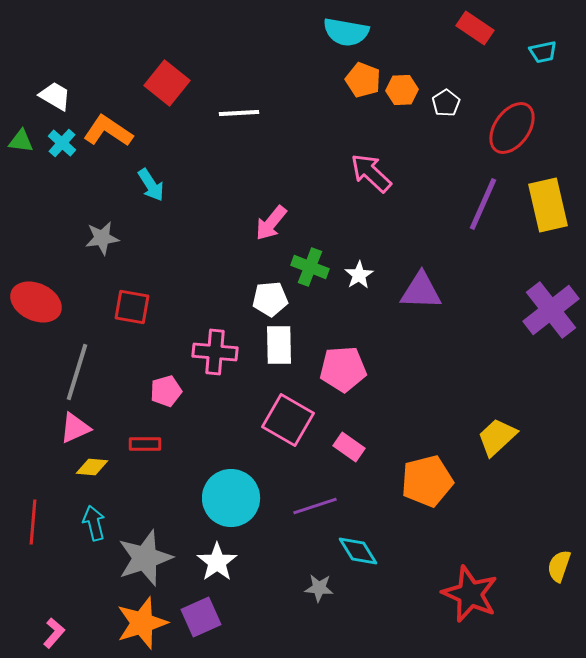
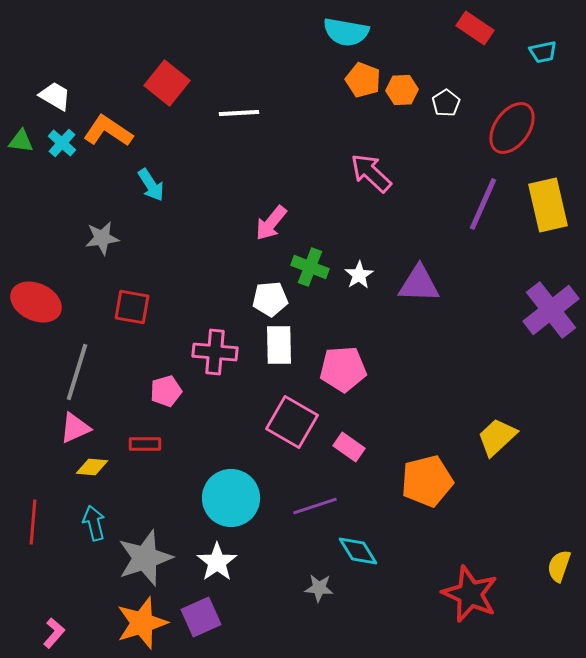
purple triangle at (421, 291): moved 2 px left, 7 px up
pink square at (288, 420): moved 4 px right, 2 px down
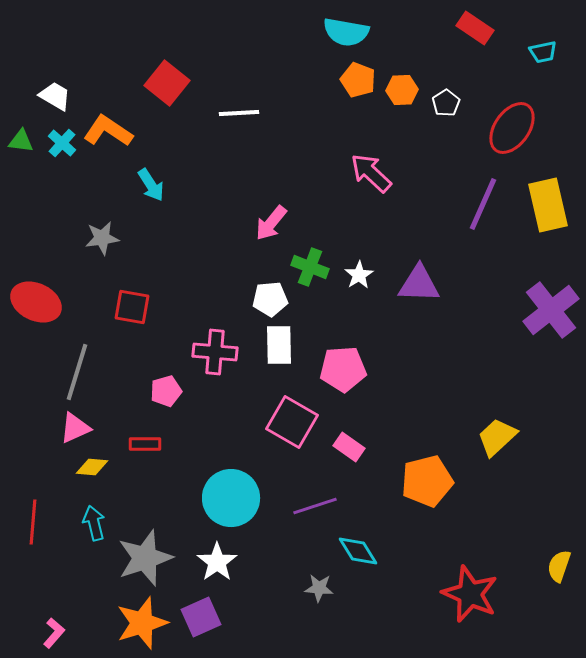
orange pentagon at (363, 80): moved 5 px left
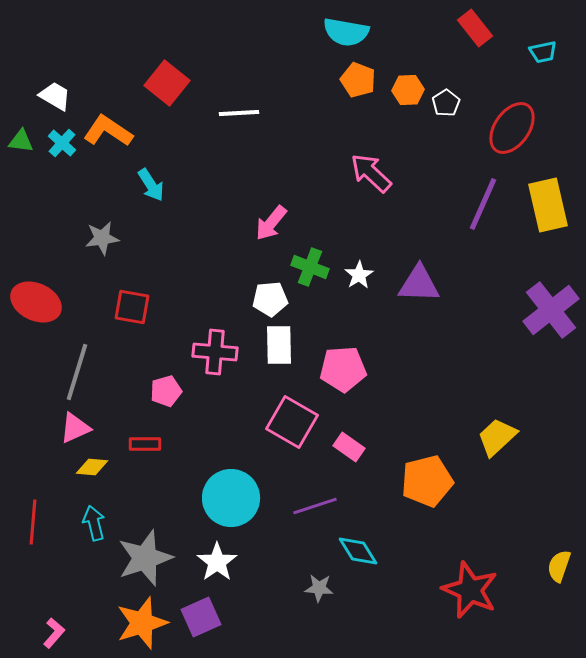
red rectangle at (475, 28): rotated 18 degrees clockwise
orange hexagon at (402, 90): moved 6 px right
red star at (470, 594): moved 4 px up
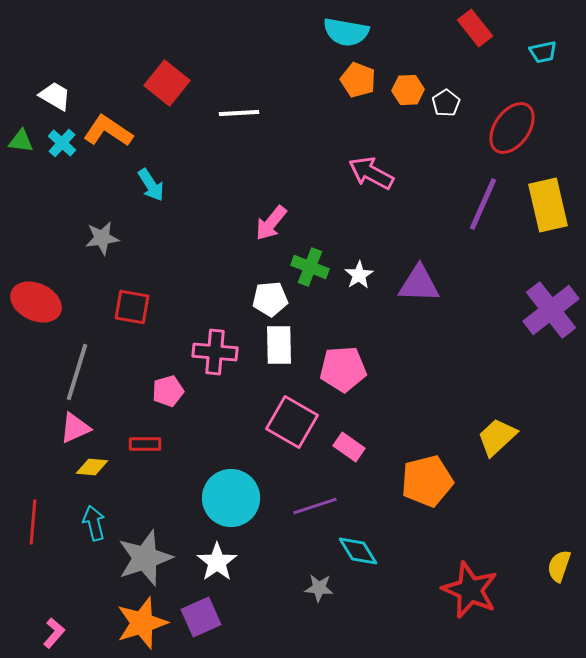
pink arrow at (371, 173): rotated 15 degrees counterclockwise
pink pentagon at (166, 391): moved 2 px right
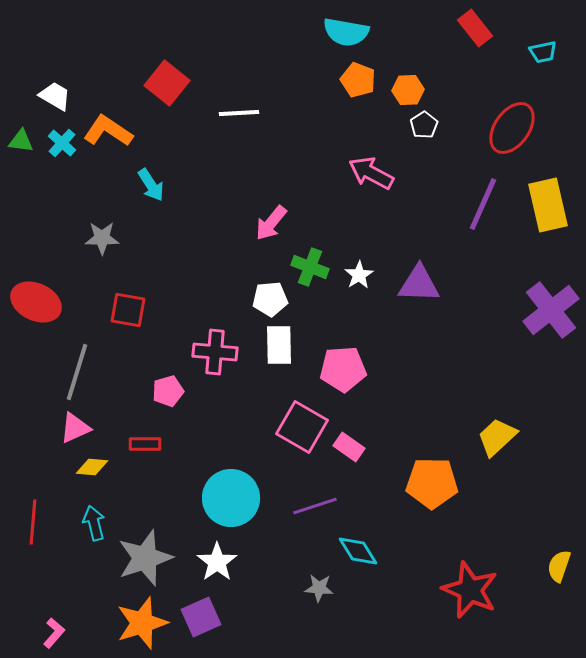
white pentagon at (446, 103): moved 22 px left, 22 px down
gray star at (102, 238): rotated 8 degrees clockwise
red square at (132, 307): moved 4 px left, 3 px down
pink square at (292, 422): moved 10 px right, 5 px down
orange pentagon at (427, 481): moved 5 px right, 2 px down; rotated 15 degrees clockwise
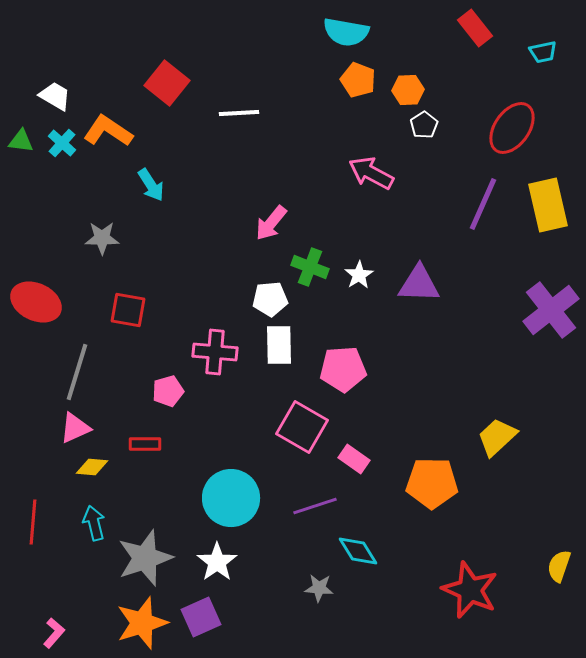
pink rectangle at (349, 447): moved 5 px right, 12 px down
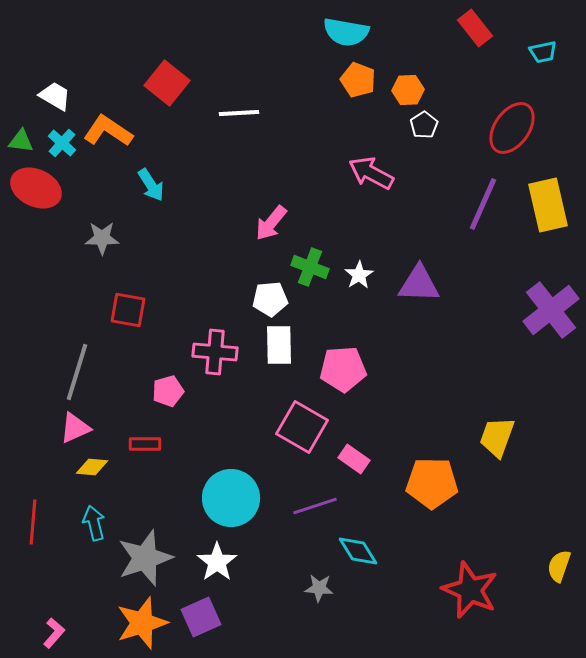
red ellipse at (36, 302): moved 114 px up
yellow trapezoid at (497, 437): rotated 27 degrees counterclockwise
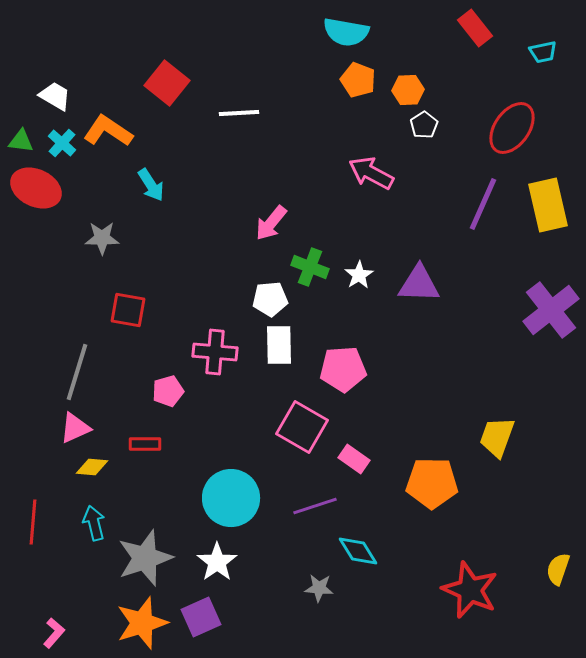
yellow semicircle at (559, 566): moved 1 px left, 3 px down
